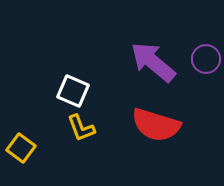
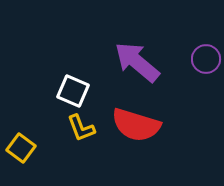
purple arrow: moved 16 px left
red semicircle: moved 20 px left
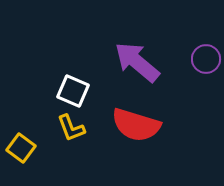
yellow L-shape: moved 10 px left
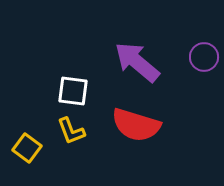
purple circle: moved 2 px left, 2 px up
white square: rotated 16 degrees counterclockwise
yellow L-shape: moved 3 px down
yellow square: moved 6 px right
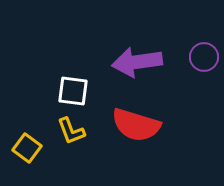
purple arrow: rotated 48 degrees counterclockwise
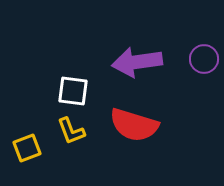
purple circle: moved 2 px down
red semicircle: moved 2 px left
yellow square: rotated 32 degrees clockwise
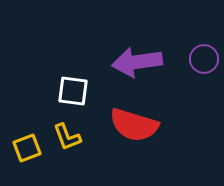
yellow L-shape: moved 4 px left, 6 px down
